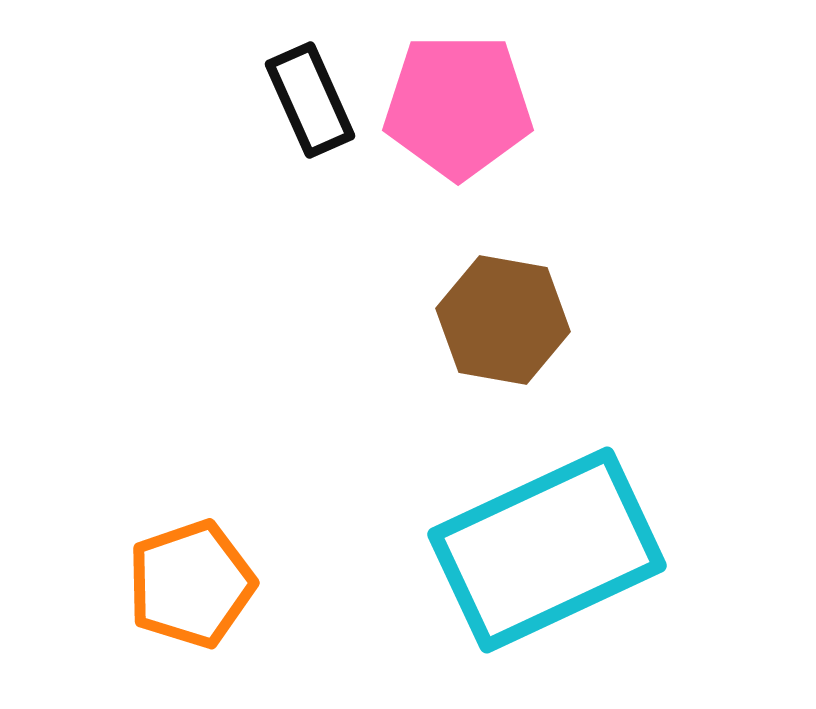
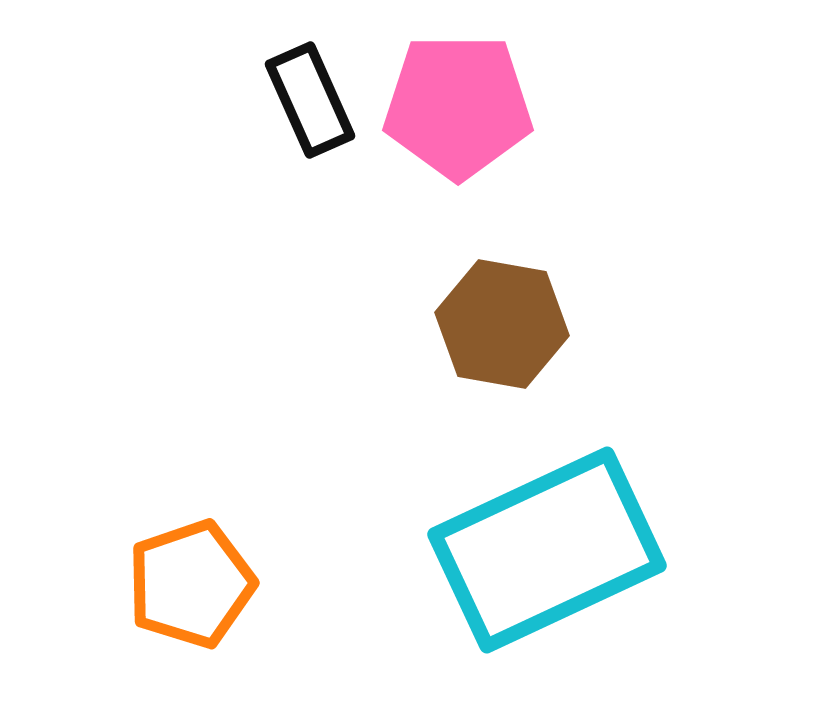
brown hexagon: moved 1 px left, 4 px down
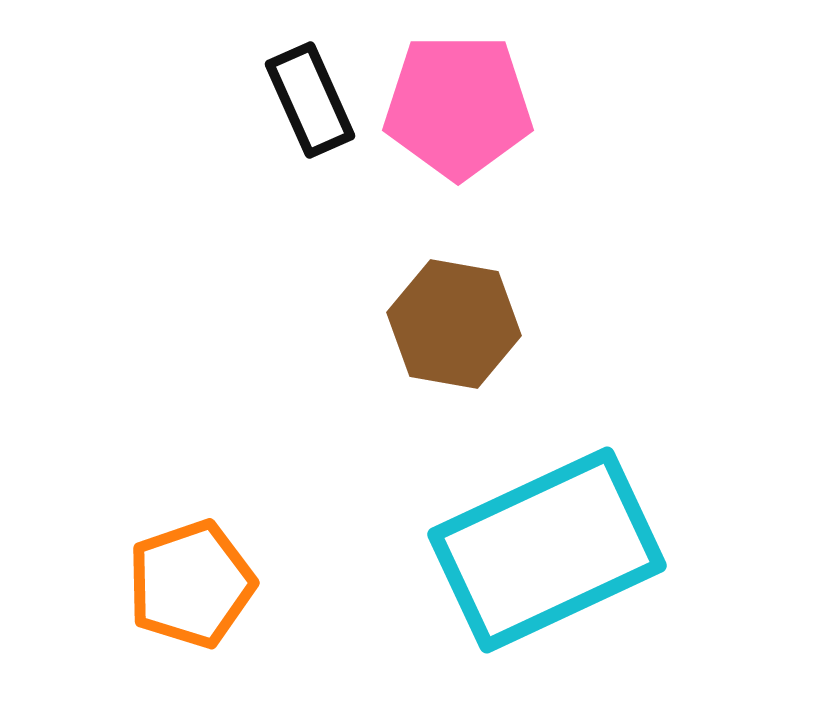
brown hexagon: moved 48 px left
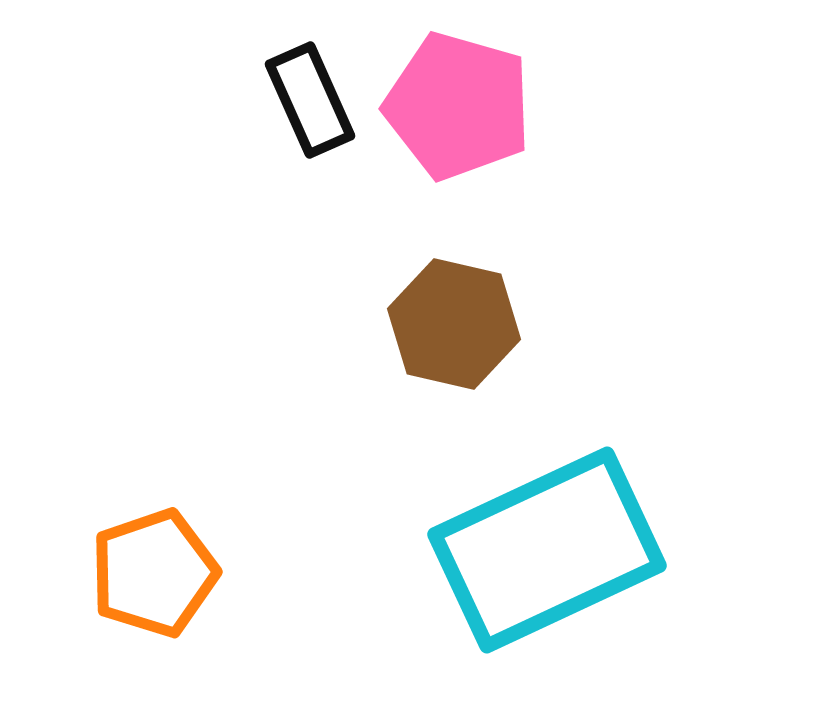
pink pentagon: rotated 16 degrees clockwise
brown hexagon: rotated 3 degrees clockwise
orange pentagon: moved 37 px left, 11 px up
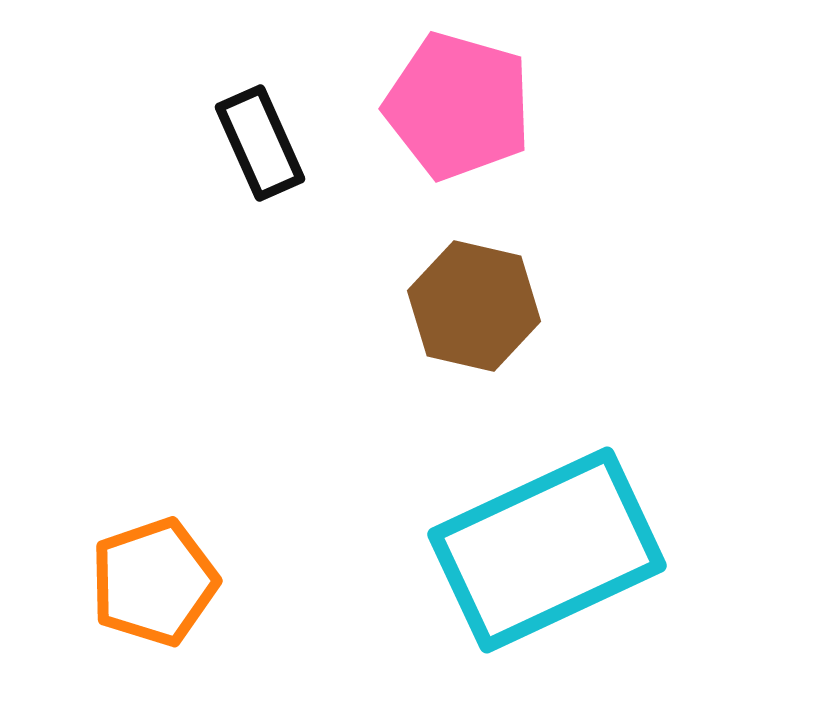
black rectangle: moved 50 px left, 43 px down
brown hexagon: moved 20 px right, 18 px up
orange pentagon: moved 9 px down
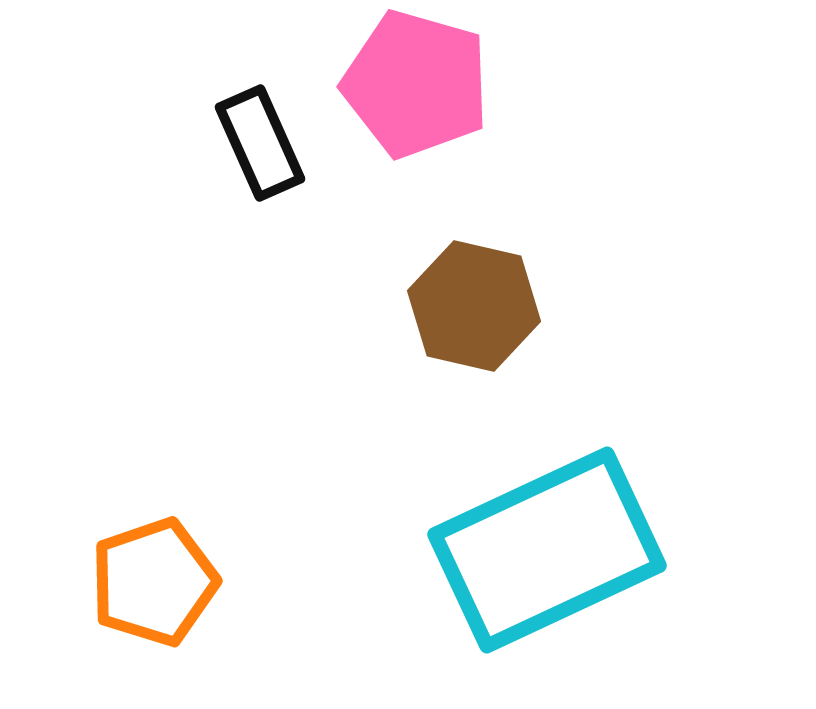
pink pentagon: moved 42 px left, 22 px up
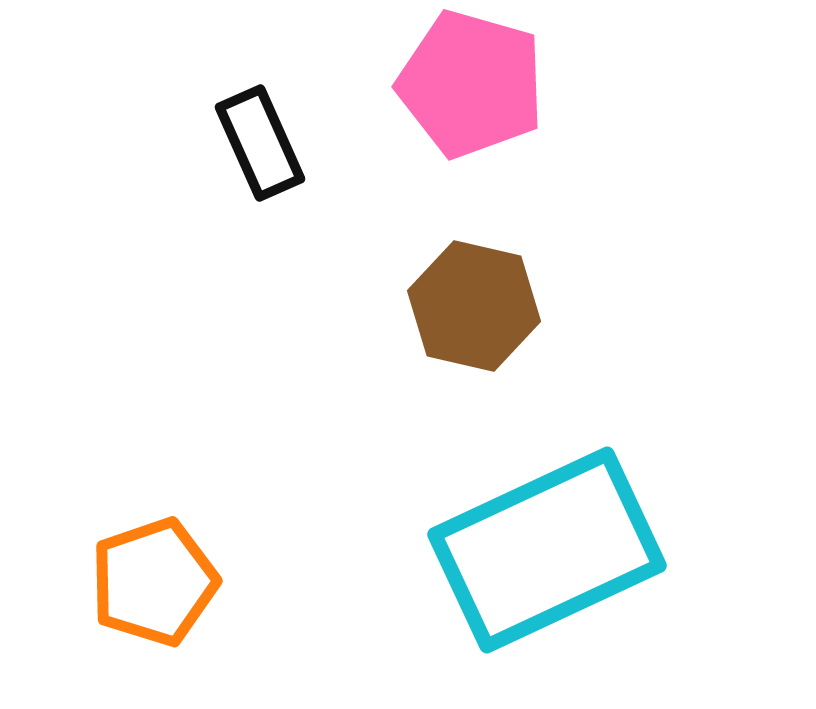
pink pentagon: moved 55 px right
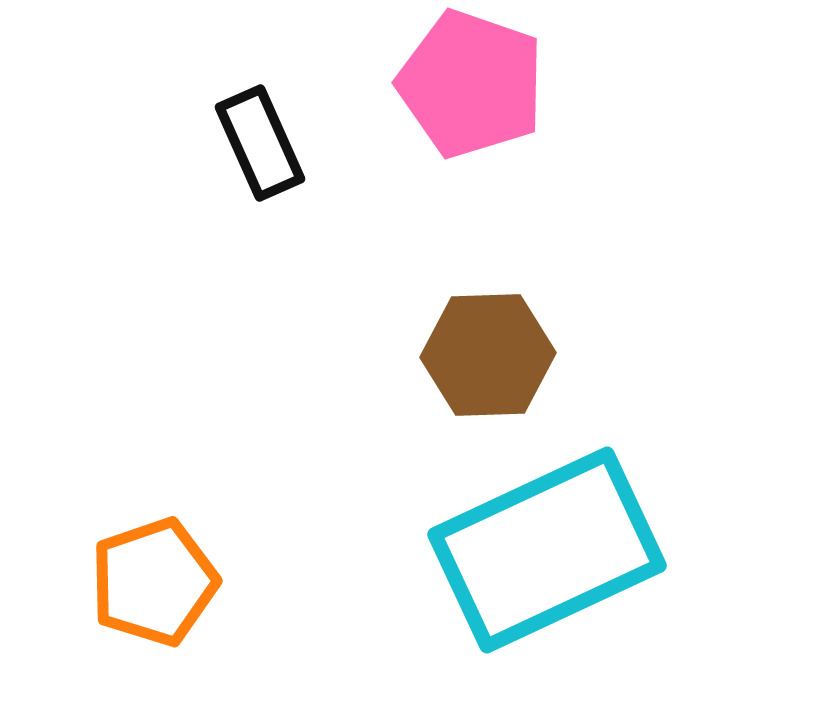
pink pentagon: rotated 3 degrees clockwise
brown hexagon: moved 14 px right, 49 px down; rotated 15 degrees counterclockwise
